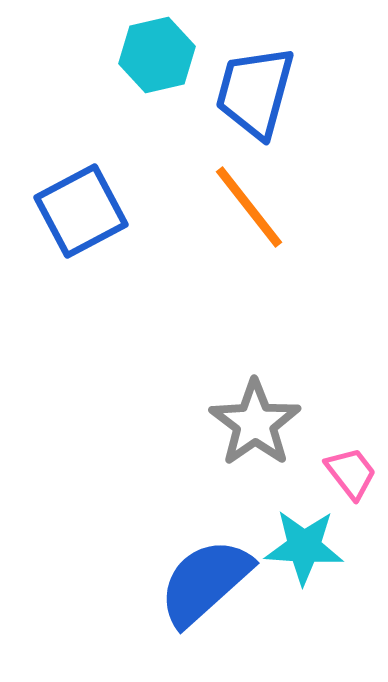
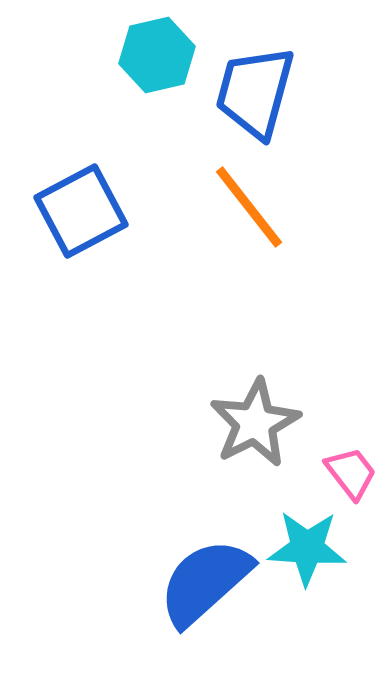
gray star: rotated 8 degrees clockwise
cyan star: moved 3 px right, 1 px down
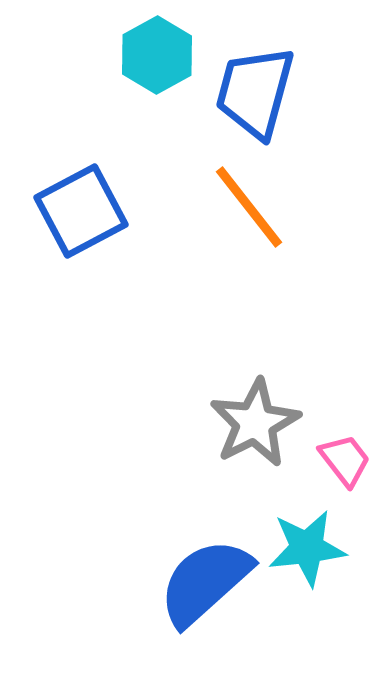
cyan hexagon: rotated 16 degrees counterclockwise
pink trapezoid: moved 6 px left, 13 px up
cyan star: rotated 10 degrees counterclockwise
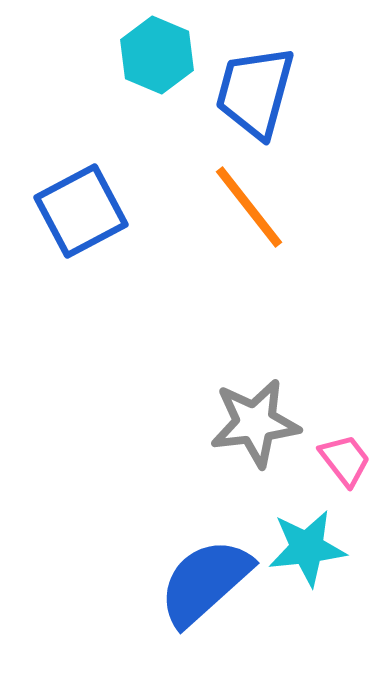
cyan hexagon: rotated 8 degrees counterclockwise
gray star: rotated 20 degrees clockwise
